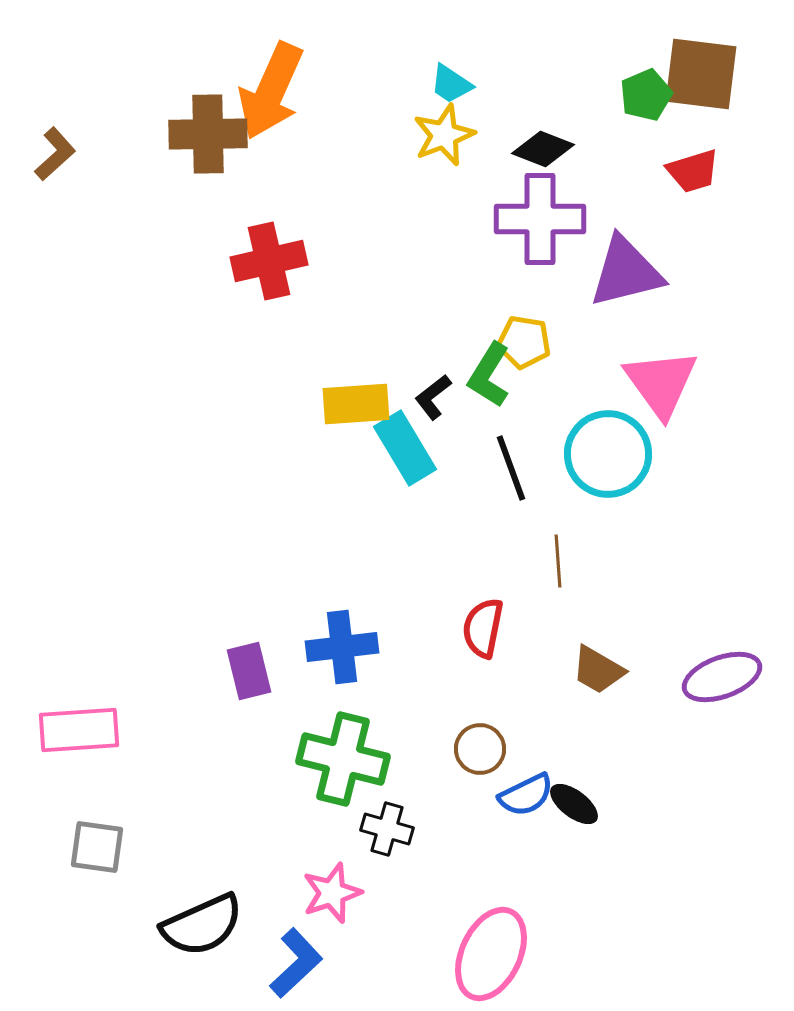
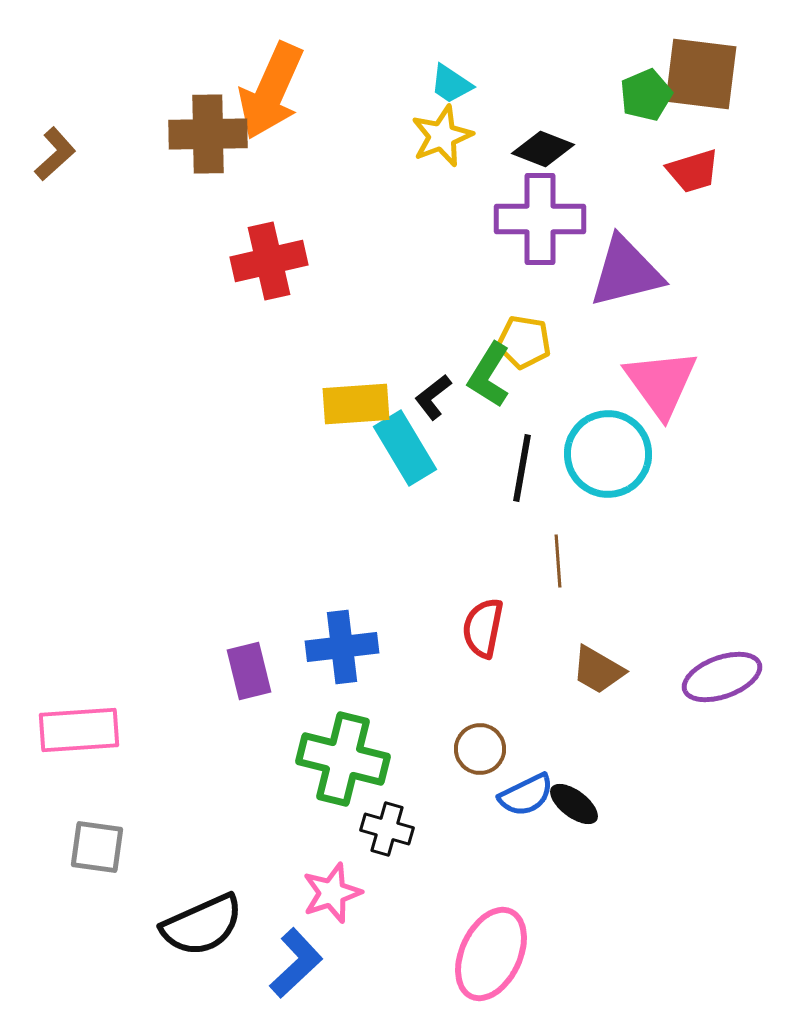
yellow star: moved 2 px left, 1 px down
black line: moved 11 px right; rotated 30 degrees clockwise
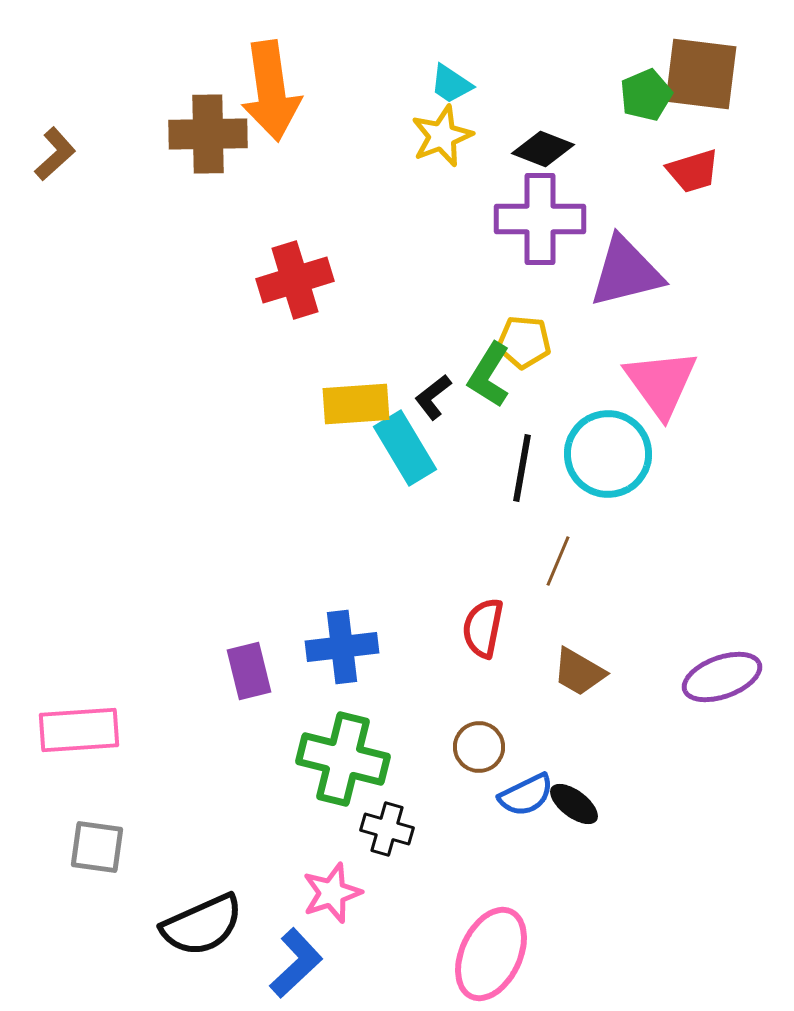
orange arrow: rotated 32 degrees counterclockwise
red cross: moved 26 px right, 19 px down; rotated 4 degrees counterclockwise
yellow pentagon: rotated 4 degrees counterclockwise
brown line: rotated 27 degrees clockwise
brown trapezoid: moved 19 px left, 2 px down
brown circle: moved 1 px left, 2 px up
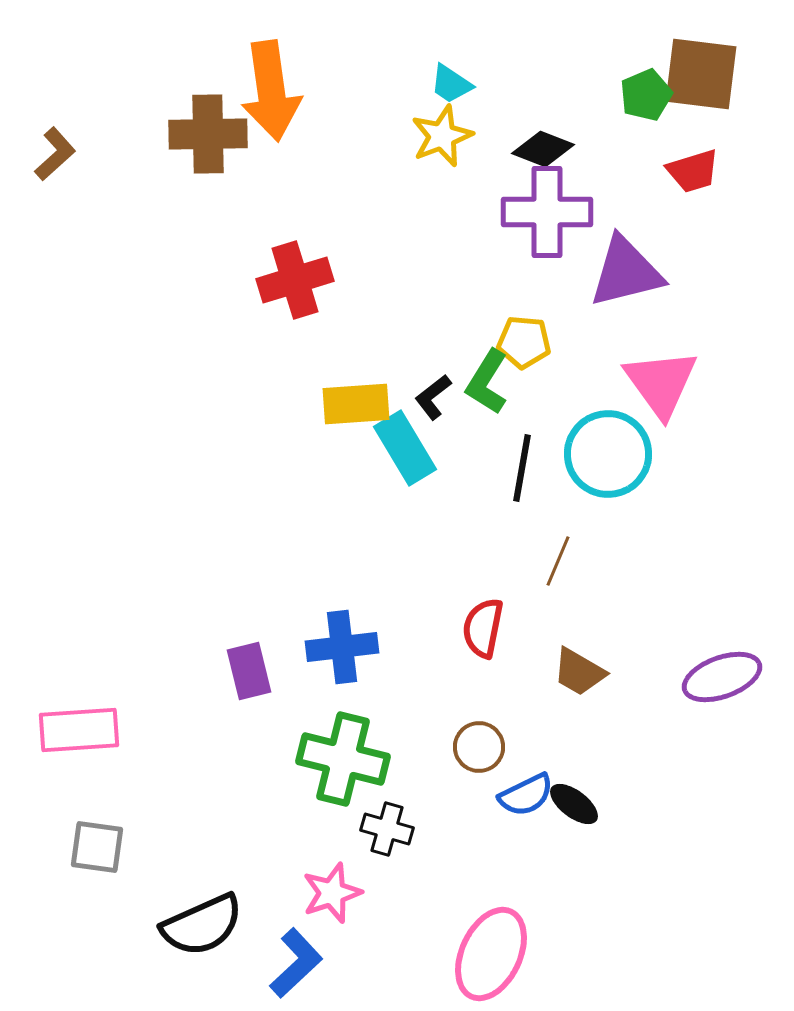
purple cross: moved 7 px right, 7 px up
green L-shape: moved 2 px left, 7 px down
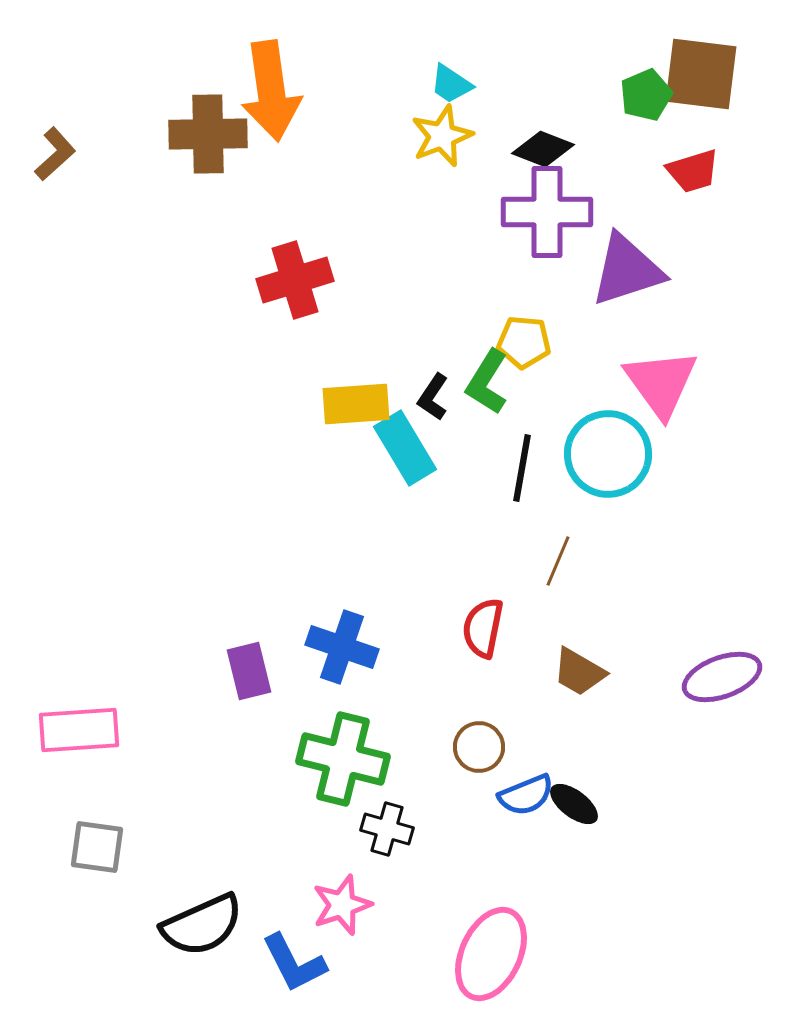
purple triangle: moved 1 px right, 2 px up; rotated 4 degrees counterclockwise
black L-shape: rotated 18 degrees counterclockwise
blue cross: rotated 26 degrees clockwise
blue semicircle: rotated 4 degrees clockwise
pink star: moved 10 px right, 12 px down
blue L-shape: moved 2 px left; rotated 106 degrees clockwise
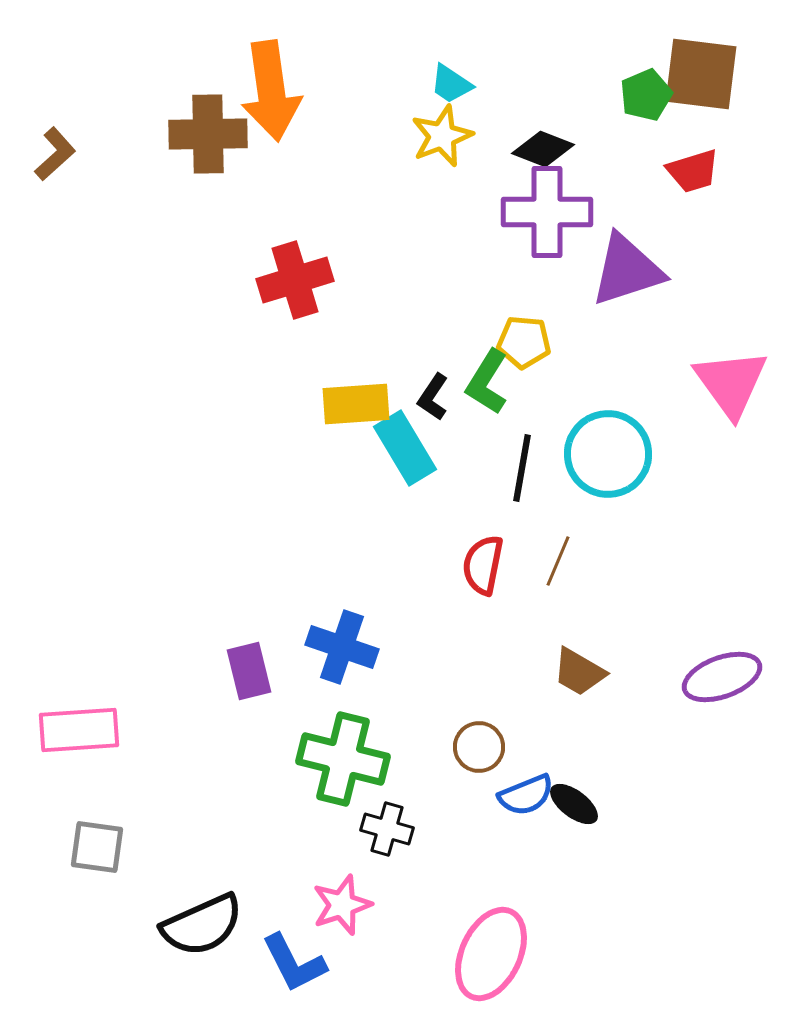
pink triangle: moved 70 px right
red semicircle: moved 63 px up
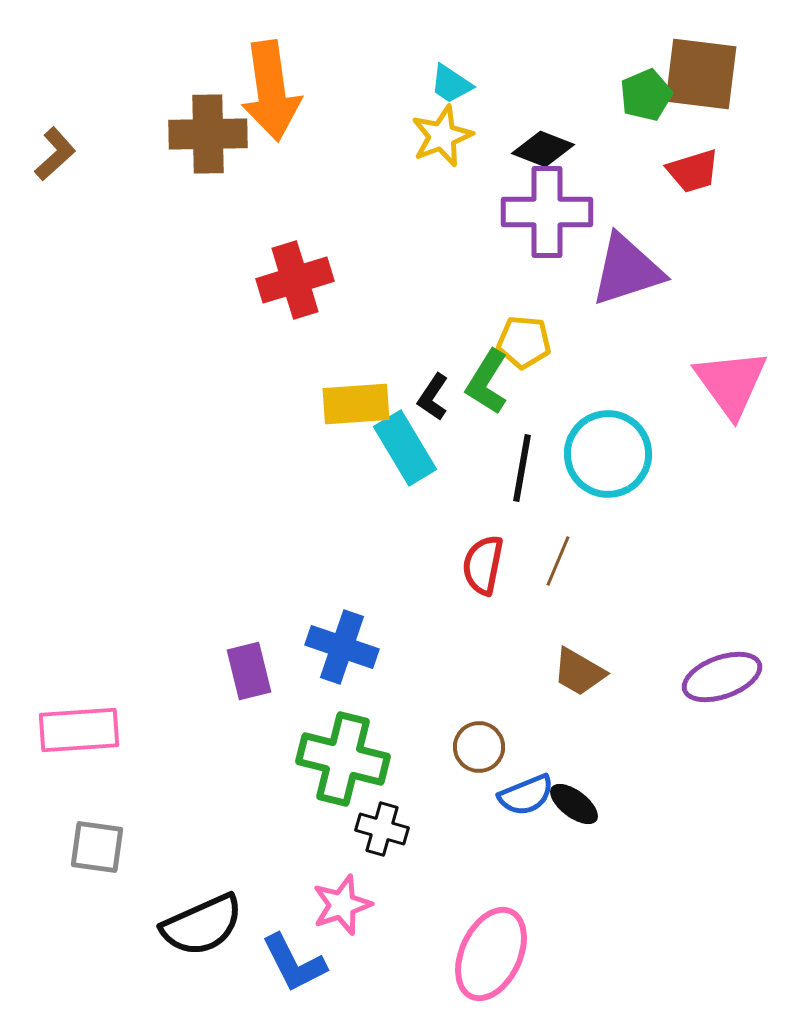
black cross: moved 5 px left
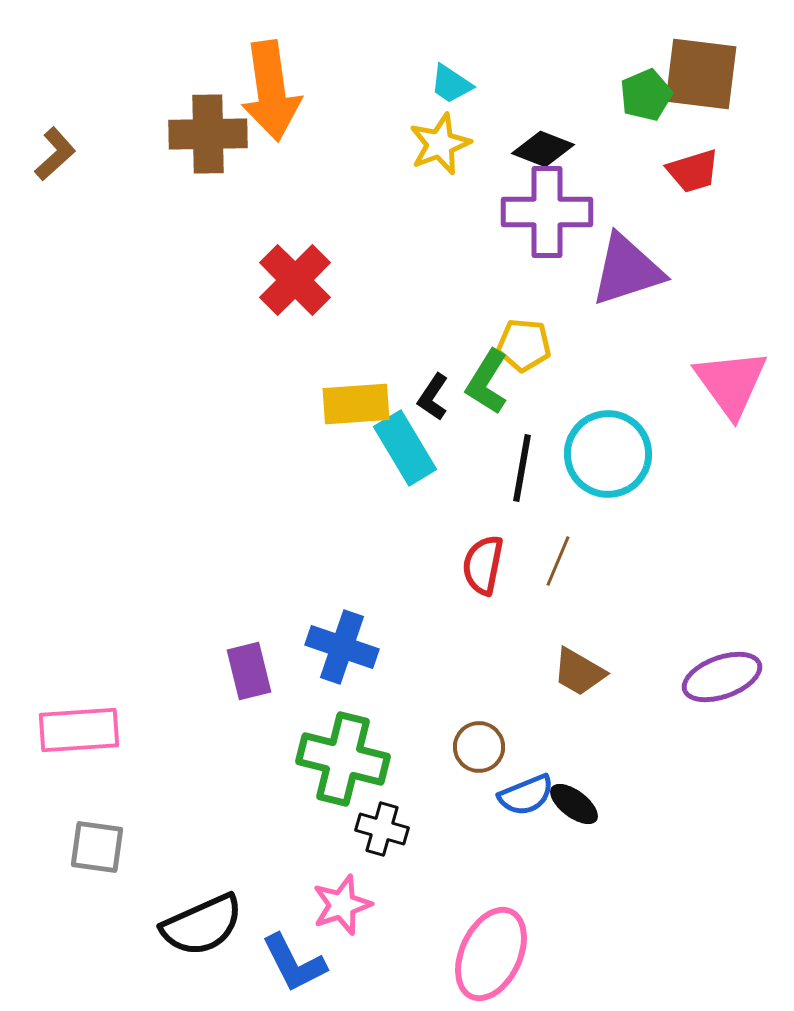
yellow star: moved 2 px left, 8 px down
red cross: rotated 28 degrees counterclockwise
yellow pentagon: moved 3 px down
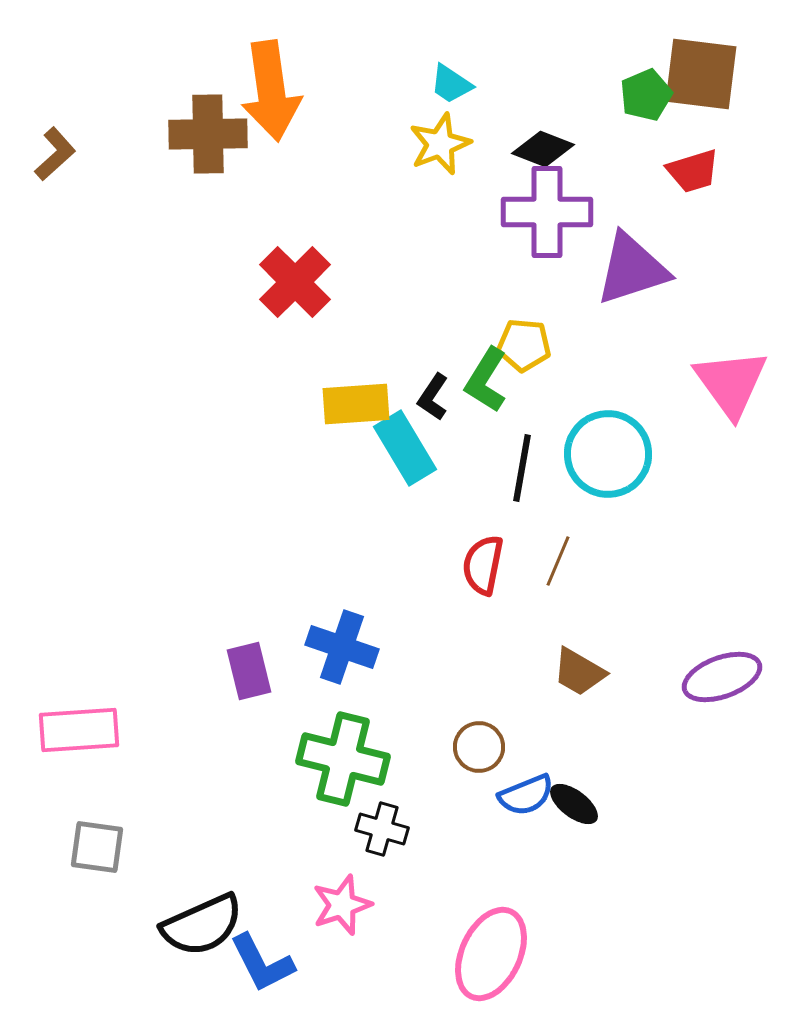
purple triangle: moved 5 px right, 1 px up
red cross: moved 2 px down
green L-shape: moved 1 px left, 2 px up
blue L-shape: moved 32 px left
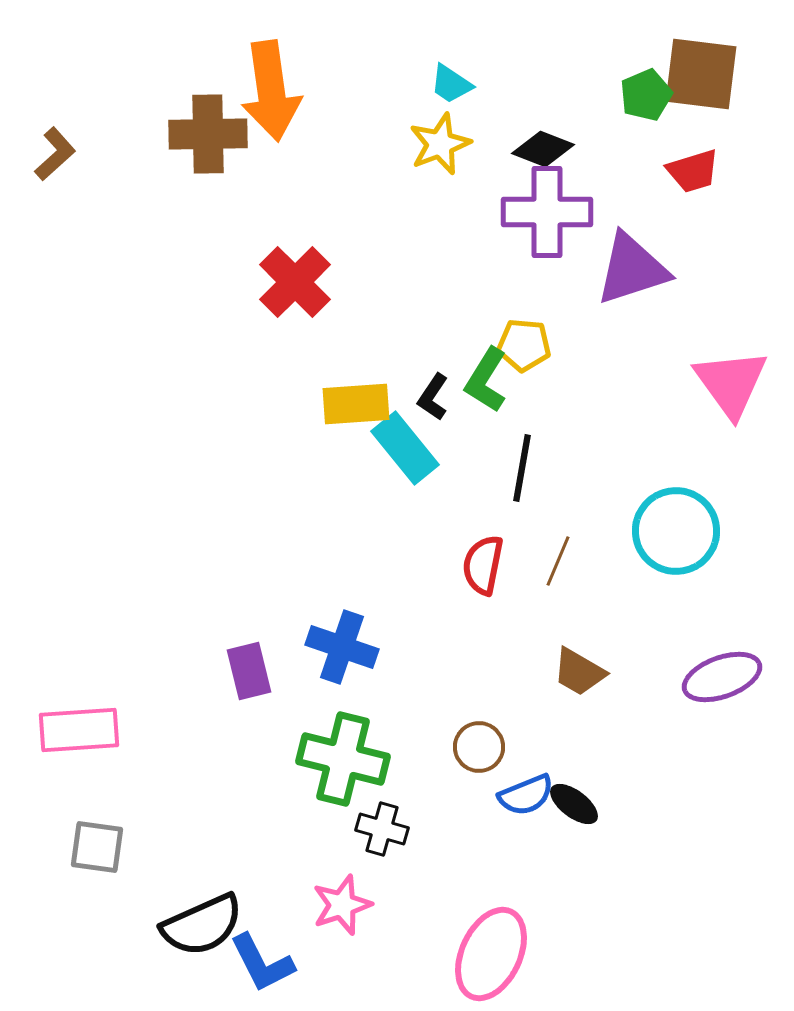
cyan rectangle: rotated 8 degrees counterclockwise
cyan circle: moved 68 px right, 77 px down
